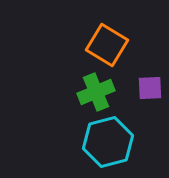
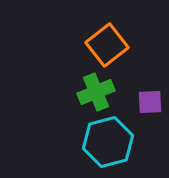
orange square: rotated 21 degrees clockwise
purple square: moved 14 px down
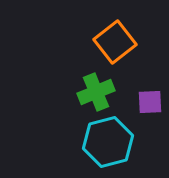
orange square: moved 8 px right, 3 px up
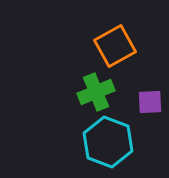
orange square: moved 4 px down; rotated 9 degrees clockwise
cyan hexagon: rotated 24 degrees counterclockwise
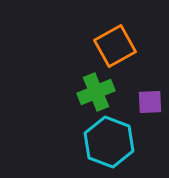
cyan hexagon: moved 1 px right
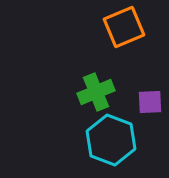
orange square: moved 9 px right, 19 px up; rotated 6 degrees clockwise
cyan hexagon: moved 2 px right, 2 px up
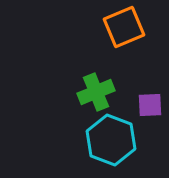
purple square: moved 3 px down
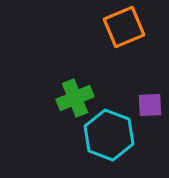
green cross: moved 21 px left, 6 px down
cyan hexagon: moved 2 px left, 5 px up
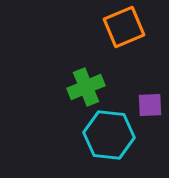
green cross: moved 11 px right, 11 px up
cyan hexagon: rotated 15 degrees counterclockwise
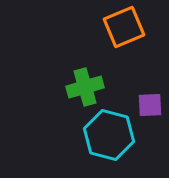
green cross: moved 1 px left; rotated 6 degrees clockwise
cyan hexagon: rotated 9 degrees clockwise
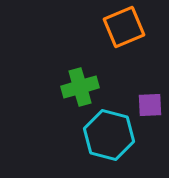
green cross: moved 5 px left
